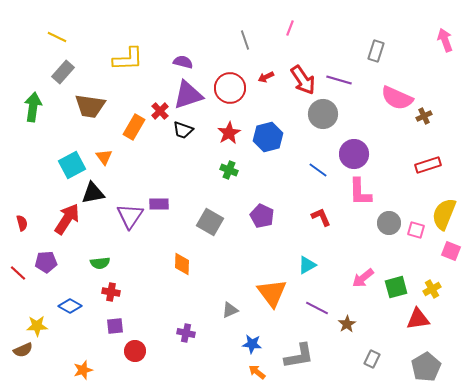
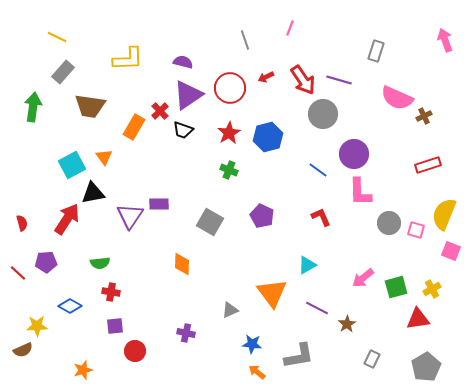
purple triangle at (188, 95): rotated 16 degrees counterclockwise
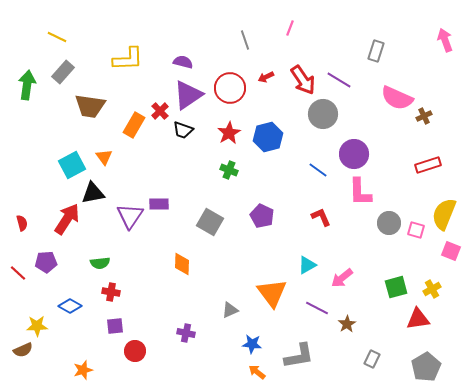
purple line at (339, 80): rotated 15 degrees clockwise
green arrow at (33, 107): moved 6 px left, 22 px up
orange rectangle at (134, 127): moved 2 px up
pink arrow at (363, 278): moved 21 px left
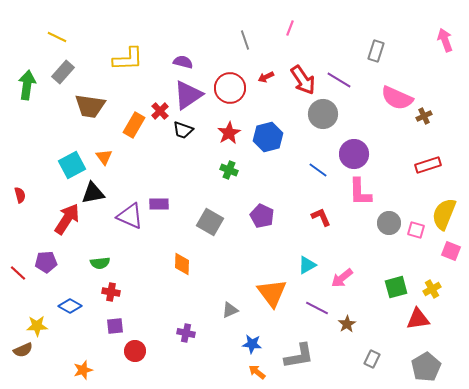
purple triangle at (130, 216): rotated 40 degrees counterclockwise
red semicircle at (22, 223): moved 2 px left, 28 px up
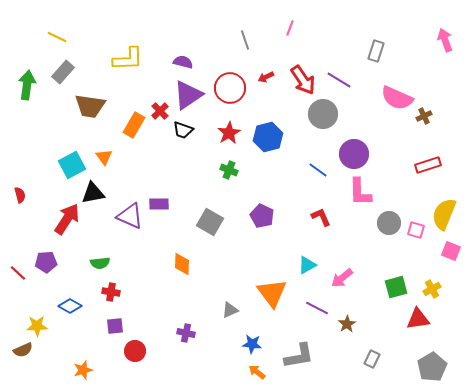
gray pentagon at (426, 367): moved 6 px right
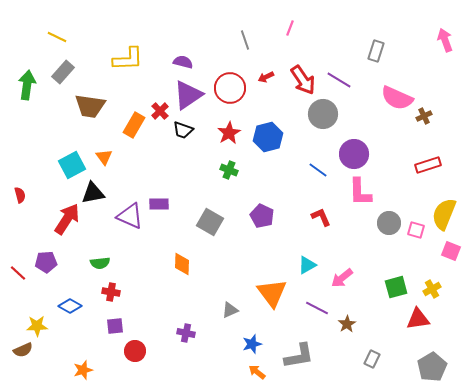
blue star at (252, 344): rotated 24 degrees counterclockwise
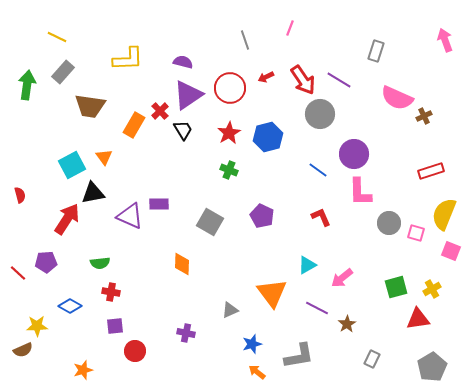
gray circle at (323, 114): moved 3 px left
black trapezoid at (183, 130): rotated 140 degrees counterclockwise
red rectangle at (428, 165): moved 3 px right, 6 px down
pink square at (416, 230): moved 3 px down
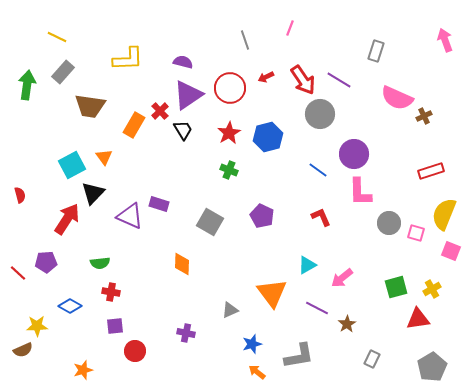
black triangle at (93, 193): rotated 35 degrees counterclockwise
purple rectangle at (159, 204): rotated 18 degrees clockwise
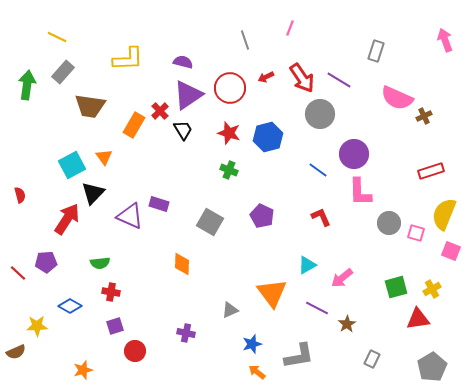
red arrow at (303, 80): moved 1 px left, 2 px up
red star at (229, 133): rotated 25 degrees counterclockwise
purple square at (115, 326): rotated 12 degrees counterclockwise
brown semicircle at (23, 350): moved 7 px left, 2 px down
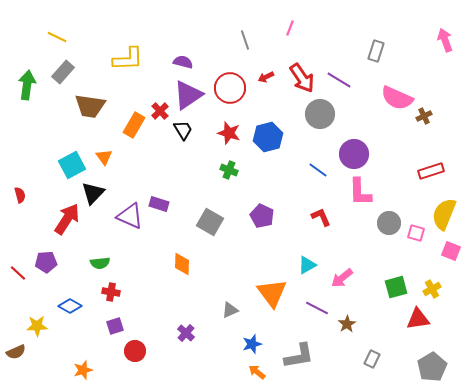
purple cross at (186, 333): rotated 30 degrees clockwise
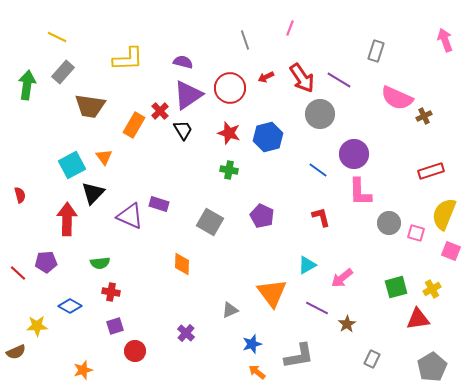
green cross at (229, 170): rotated 12 degrees counterclockwise
red L-shape at (321, 217): rotated 10 degrees clockwise
red arrow at (67, 219): rotated 32 degrees counterclockwise
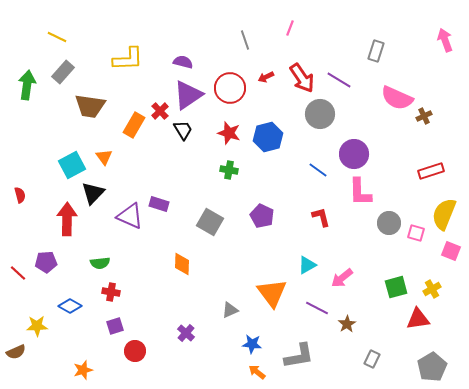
blue star at (252, 344): rotated 24 degrees clockwise
